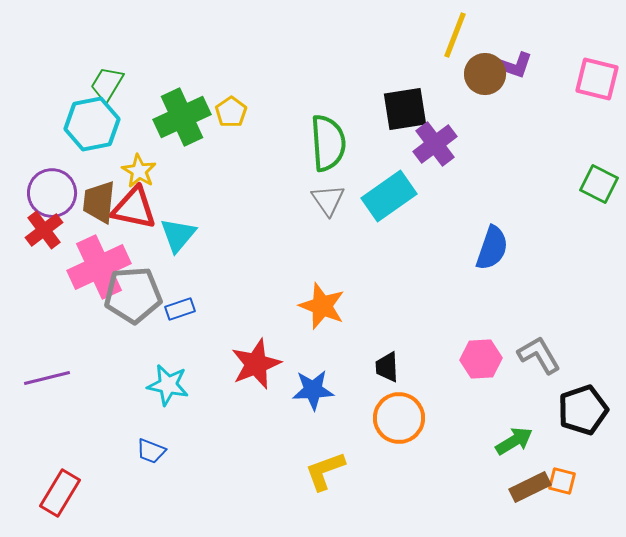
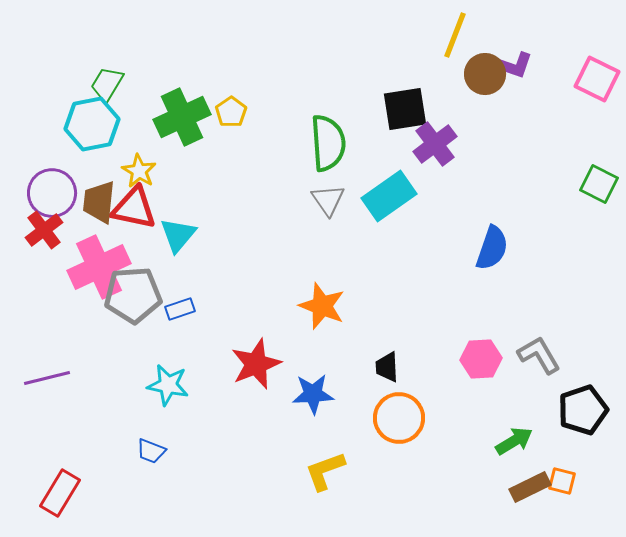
pink square: rotated 12 degrees clockwise
blue star: moved 4 px down
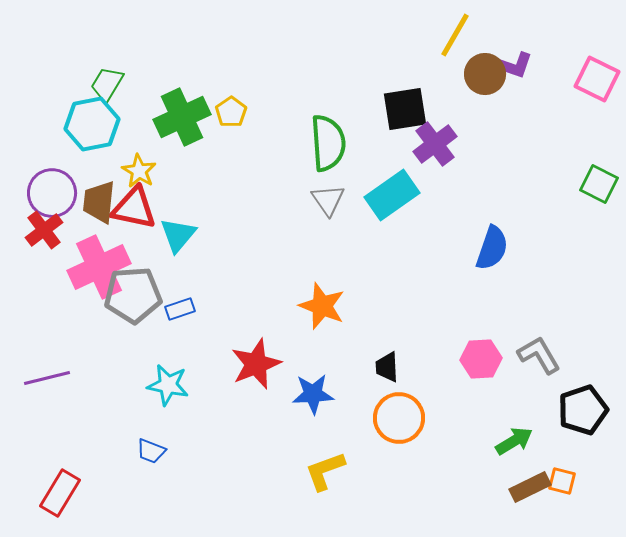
yellow line: rotated 9 degrees clockwise
cyan rectangle: moved 3 px right, 1 px up
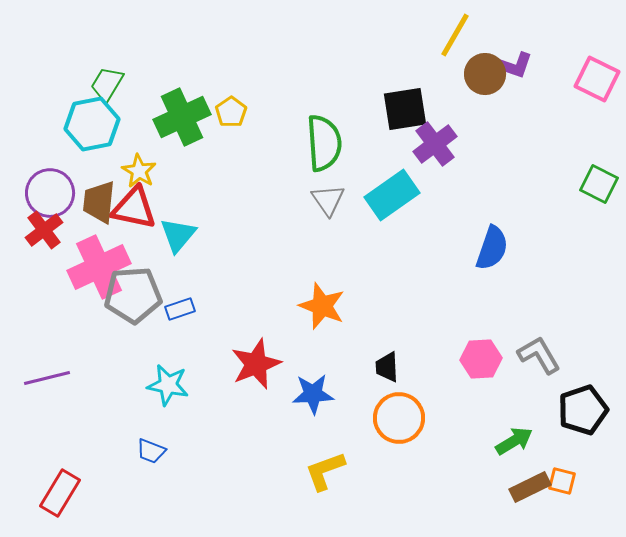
green semicircle: moved 4 px left
purple circle: moved 2 px left
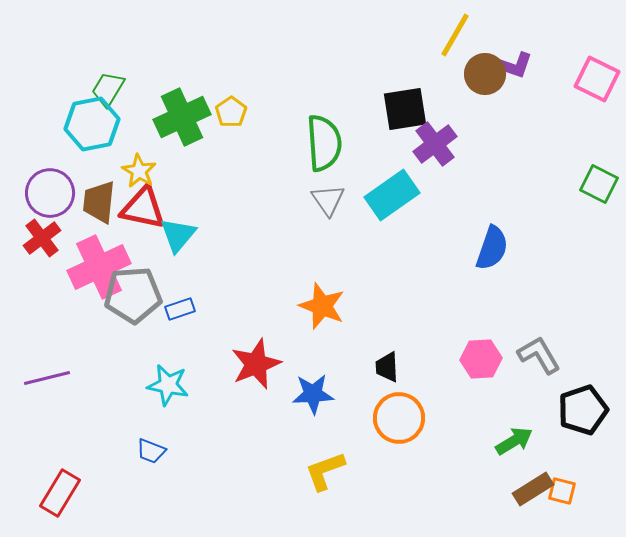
green trapezoid: moved 1 px right, 5 px down
red triangle: moved 9 px right
red cross: moved 2 px left, 8 px down
orange square: moved 10 px down
brown rectangle: moved 3 px right, 2 px down; rotated 6 degrees counterclockwise
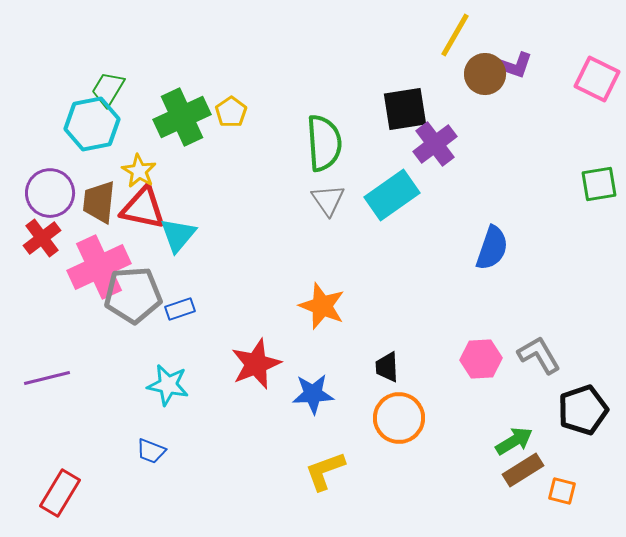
green square: rotated 36 degrees counterclockwise
brown rectangle: moved 10 px left, 19 px up
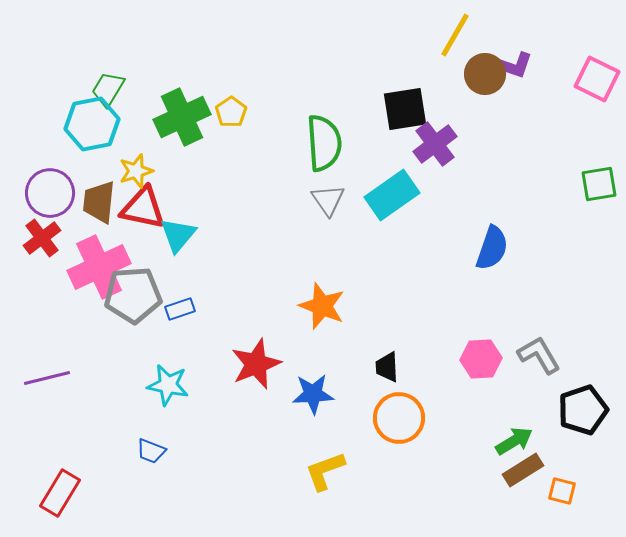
yellow star: moved 3 px left; rotated 24 degrees clockwise
